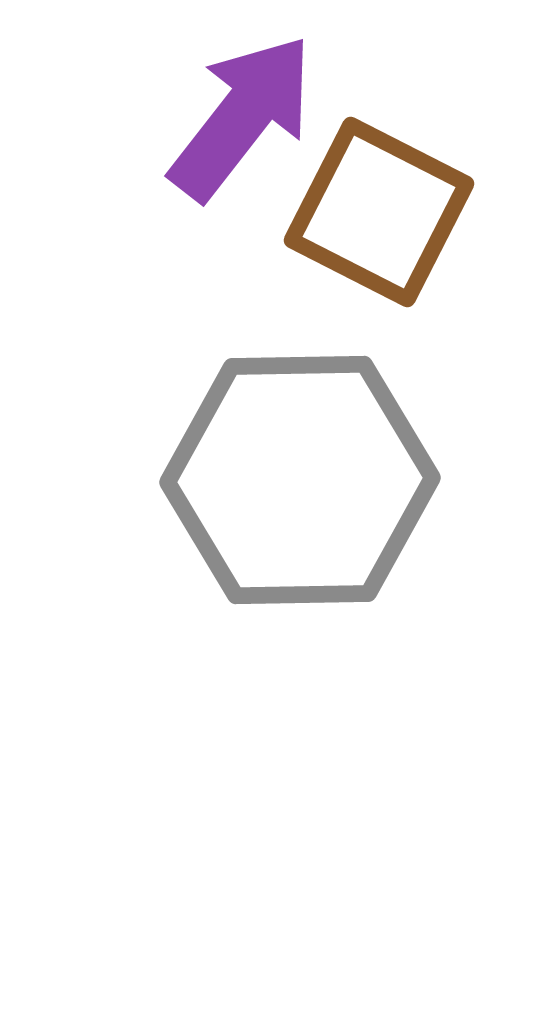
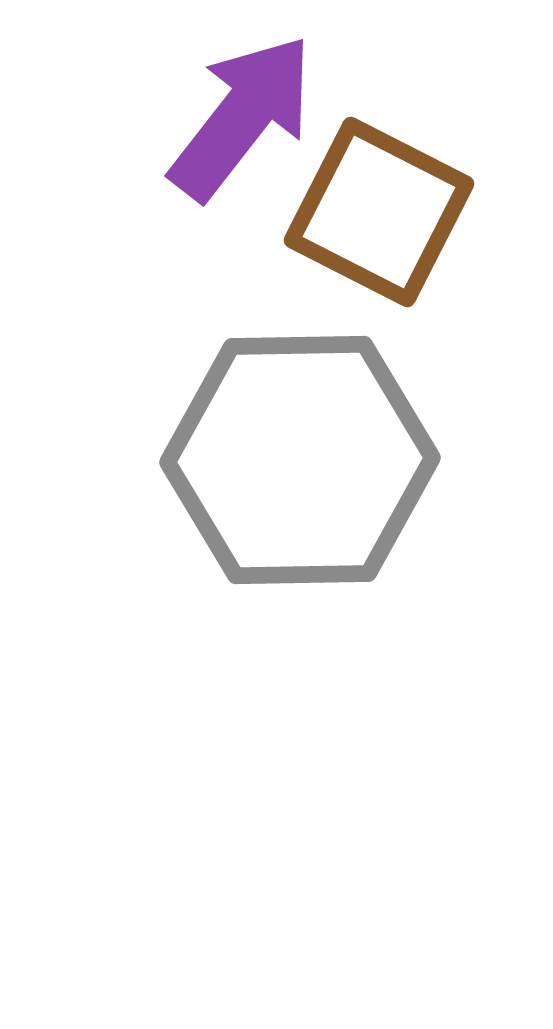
gray hexagon: moved 20 px up
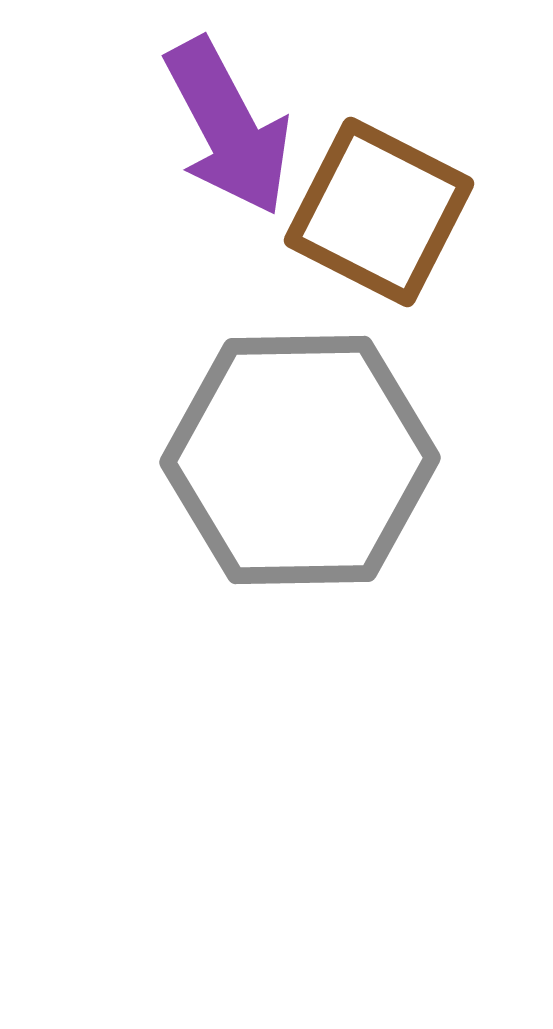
purple arrow: moved 14 px left, 10 px down; rotated 114 degrees clockwise
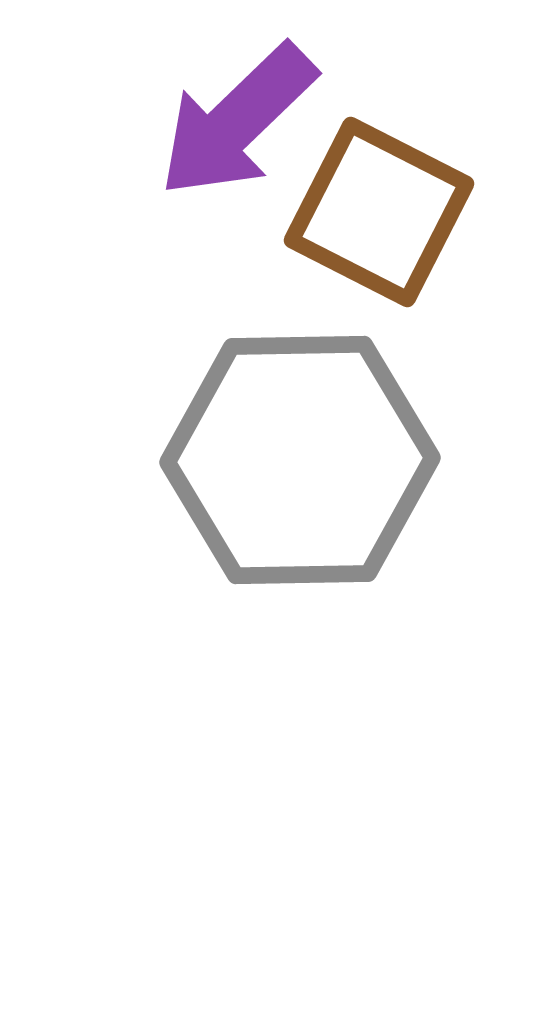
purple arrow: moved 9 px right, 6 px up; rotated 74 degrees clockwise
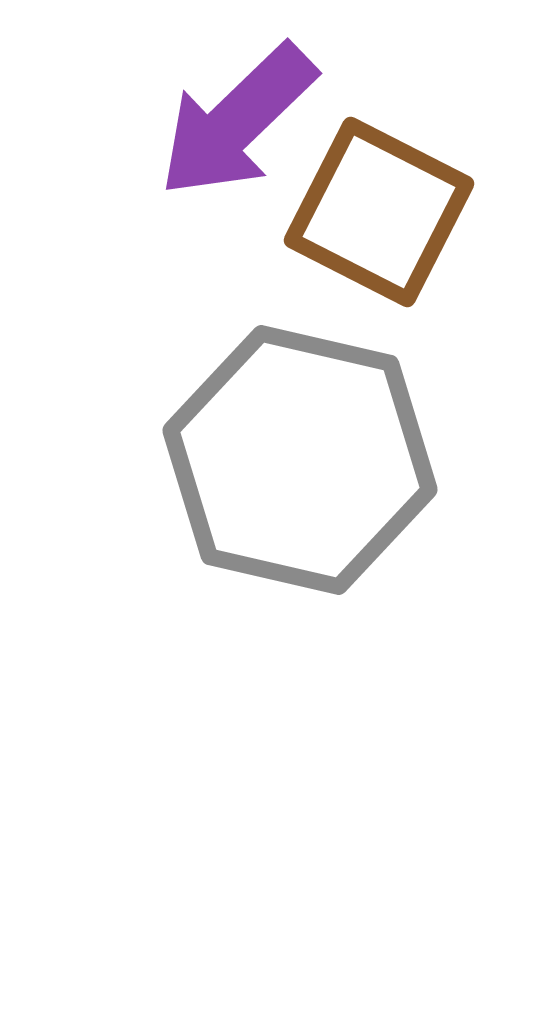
gray hexagon: rotated 14 degrees clockwise
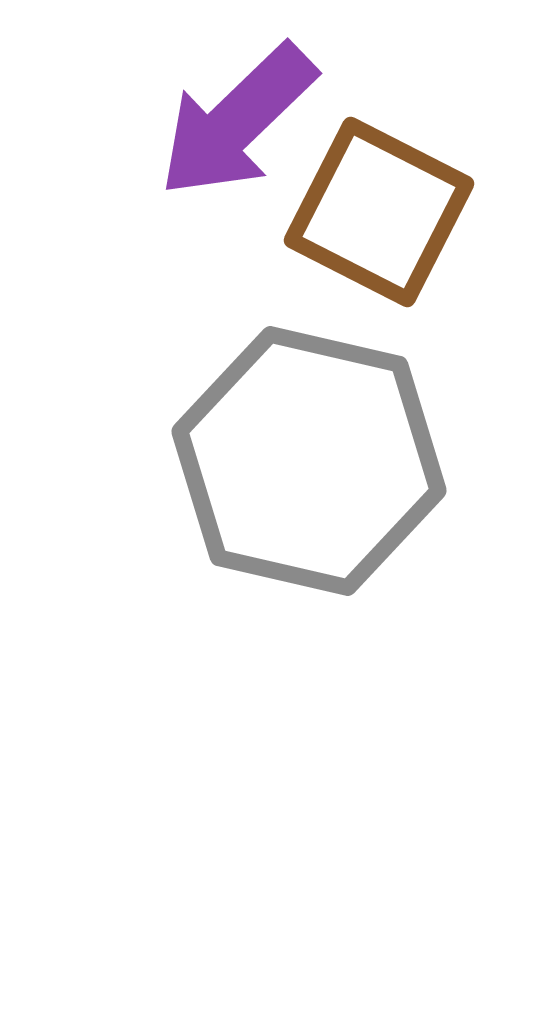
gray hexagon: moved 9 px right, 1 px down
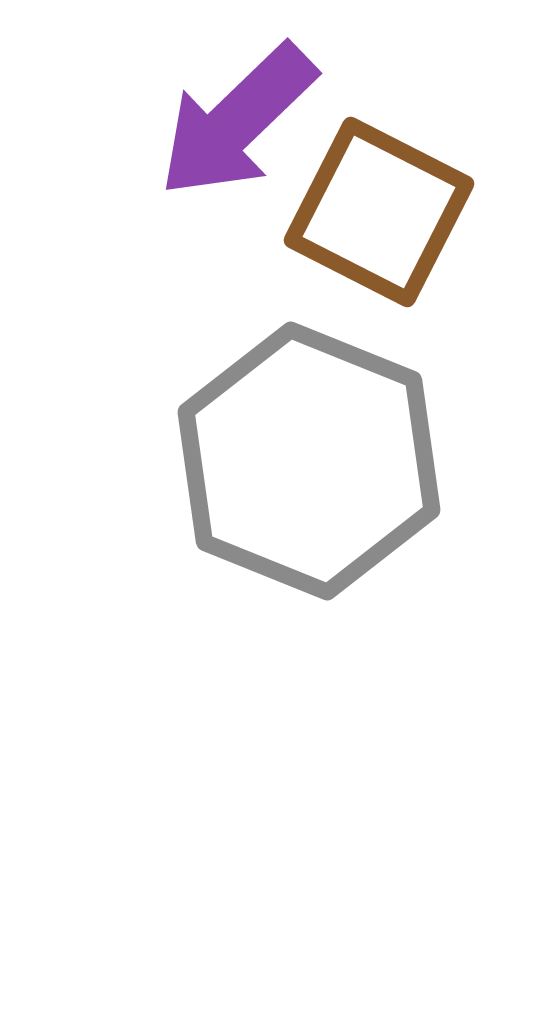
gray hexagon: rotated 9 degrees clockwise
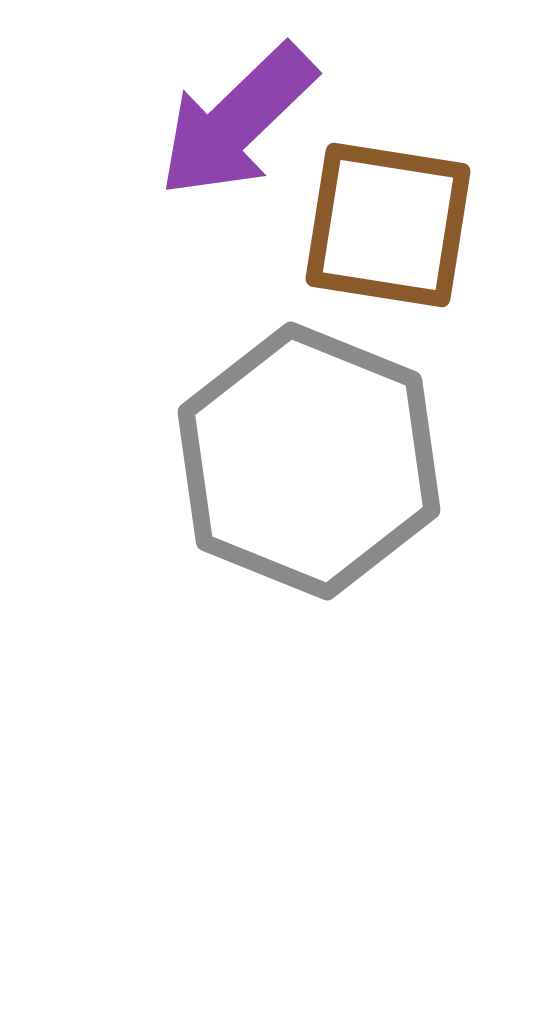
brown square: moved 9 px right, 13 px down; rotated 18 degrees counterclockwise
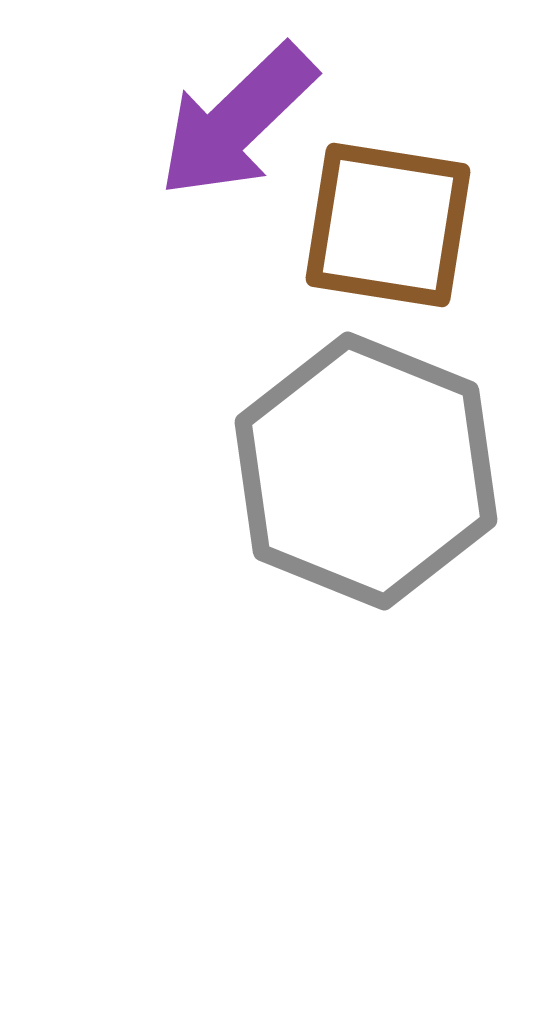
gray hexagon: moved 57 px right, 10 px down
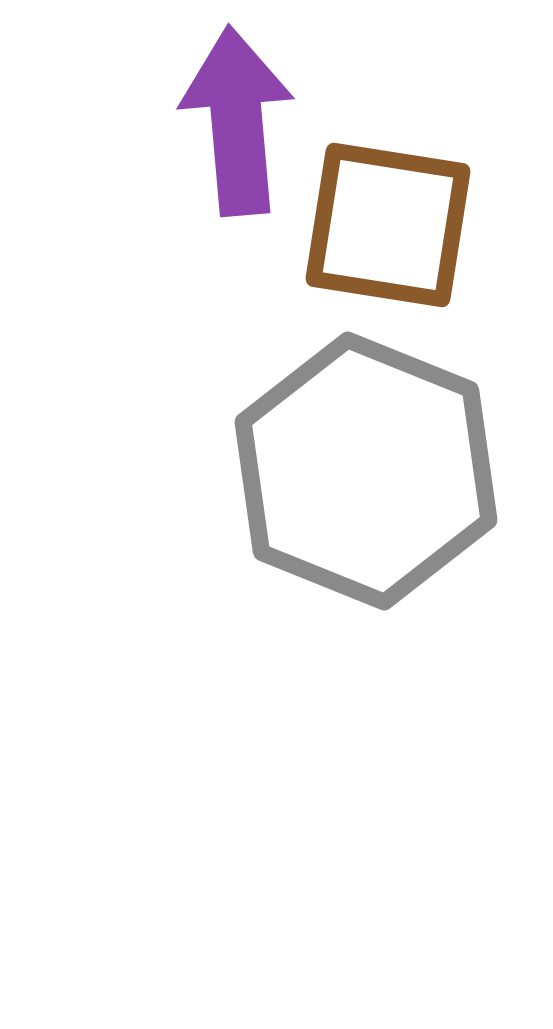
purple arrow: rotated 129 degrees clockwise
